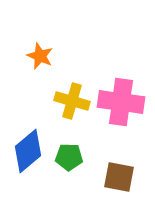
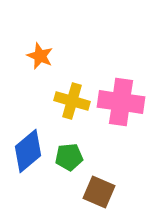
green pentagon: rotated 8 degrees counterclockwise
brown square: moved 20 px left, 15 px down; rotated 12 degrees clockwise
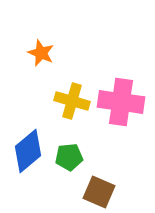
orange star: moved 1 px right, 3 px up
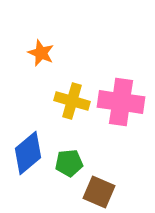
blue diamond: moved 2 px down
green pentagon: moved 6 px down
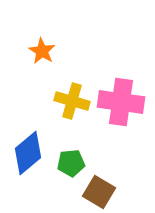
orange star: moved 1 px right, 2 px up; rotated 8 degrees clockwise
green pentagon: moved 2 px right
brown square: rotated 8 degrees clockwise
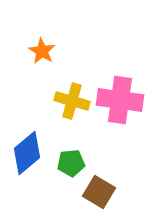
pink cross: moved 1 px left, 2 px up
blue diamond: moved 1 px left
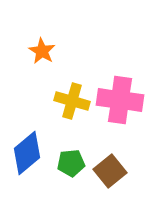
brown square: moved 11 px right, 21 px up; rotated 20 degrees clockwise
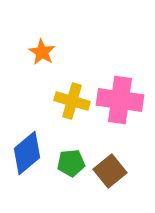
orange star: moved 1 px down
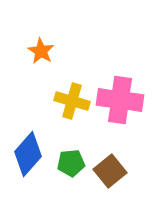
orange star: moved 1 px left, 1 px up
blue diamond: moved 1 px right, 1 px down; rotated 9 degrees counterclockwise
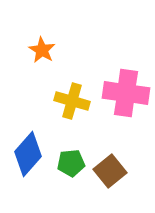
orange star: moved 1 px right, 1 px up
pink cross: moved 6 px right, 7 px up
